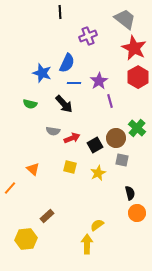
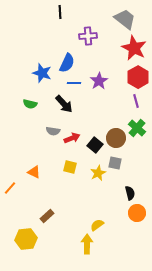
purple cross: rotated 18 degrees clockwise
purple line: moved 26 px right
black square: rotated 21 degrees counterclockwise
gray square: moved 7 px left, 3 px down
orange triangle: moved 1 px right, 3 px down; rotated 16 degrees counterclockwise
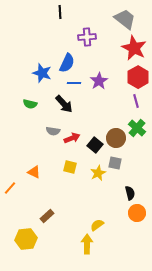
purple cross: moved 1 px left, 1 px down
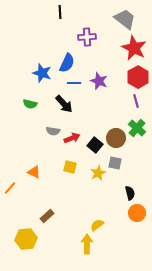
purple star: rotated 18 degrees counterclockwise
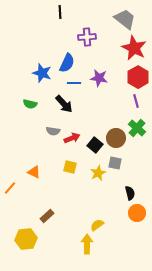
purple star: moved 3 px up; rotated 12 degrees counterclockwise
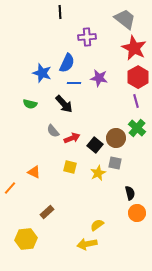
gray semicircle: rotated 40 degrees clockwise
brown rectangle: moved 4 px up
yellow arrow: rotated 102 degrees counterclockwise
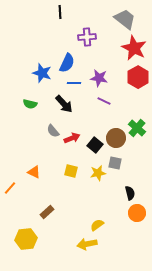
purple line: moved 32 px left; rotated 48 degrees counterclockwise
yellow square: moved 1 px right, 4 px down
yellow star: rotated 14 degrees clockwise
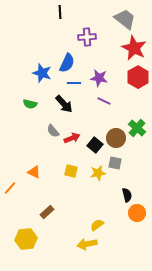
black semicircle: moved 3 px left, 2 px down
